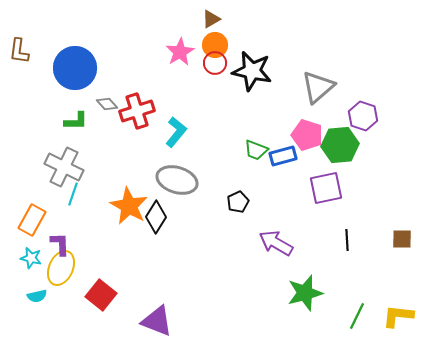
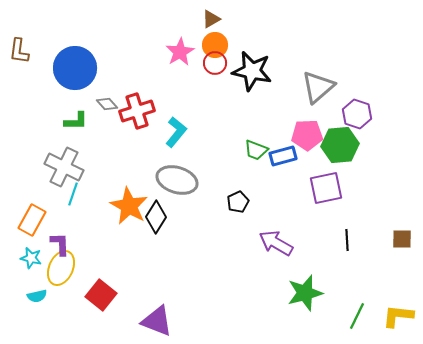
purple hexagon: moved 6 px left, 2 px up
pink pentagon: rotated 20 degrees counterclockwise
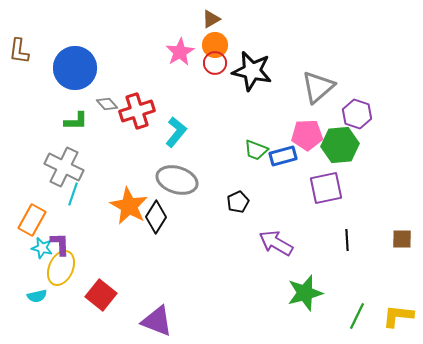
cyan star: moved 11 px right, 10 px up
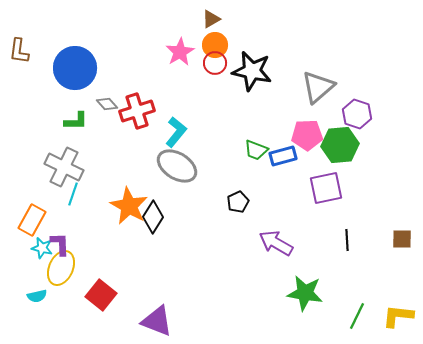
gray ellipse: moved 14 px up; rotated 15 degrees clockwise
black diamond: moved 3 px left
green star: rotated 24 degrees clockwise
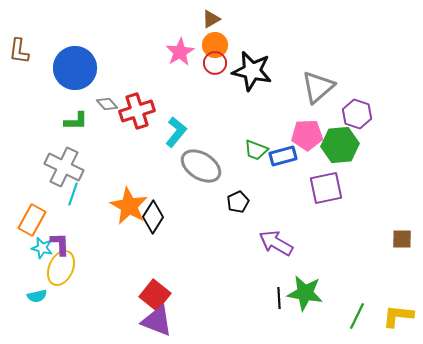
gray ellipse: moved 24 px right
black line: moved 68 px left, 58 px down
red square: moved 54 px right
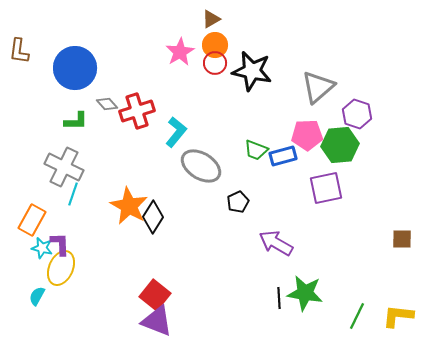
cyan semicircle: rotated 132 degrees clockwise
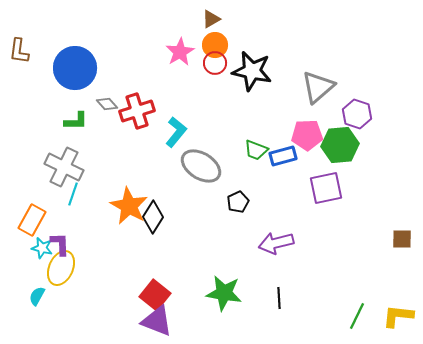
purple arrow: rotated 44 degrees counterclockwise
green star: moved 81 px left
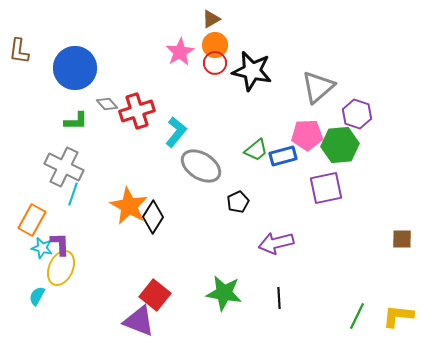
green trapezoid: rotated 60 degrees counterclockwise
purple triangle: moved 18 px left
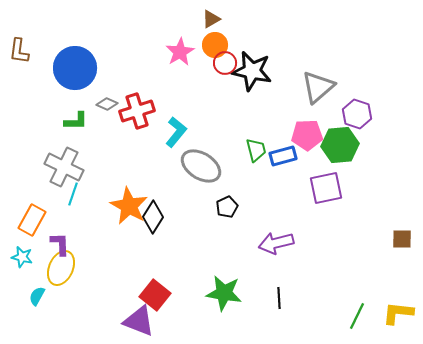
red circle: moved 10 px right
gray diamond: rotated 25 degrees counterclockwise
green trapezoid: rotated 65 degrees counterclockwise
black pentagon: moved 11 px left, 5 px down
cyan star: moved 20 px left, 9 px down
yellow L-shape: moved 3 px up
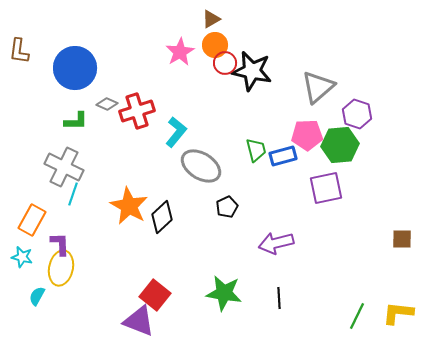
black diamond: moved 9 px right; rotated 16 degrees clockwise
yellow ellipse: rotated 12 degrees counterclockwise
